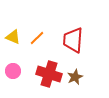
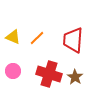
brown star: rotated 14 degrees counterclockwise
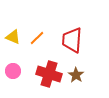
red trapezoid: moved 1 px left
brown star: moved 1 px right, 2 px up
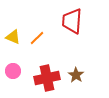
red trapezoid: moved 19 px up
red cross: moved 2 px left, 4 px down; rotated 30 degrees counterclockwise
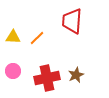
yellow triangle: rotated 21 degrees counterclockwise
brown star: rotated 14 degrees clockwise
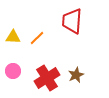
red cross: rotated 20 degrees counterclockwise
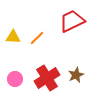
red trapezoid: rotated 60 degrees clockwise
pink circle: moved 2 px right, 8 px down
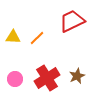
brown star: moved 1 px right, 1 px down
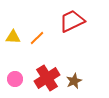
brown star: moved 3 px left, 5 px down
